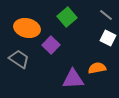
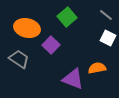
purple triangle: rotated 25 degrees clockwise
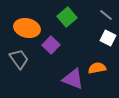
gray trapezoid: rotated 20 degrees clockwise
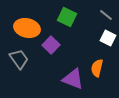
green square: rotated 24 degrees counterclockwise
orange semicircle: rotated 66 degrees counterclockwise
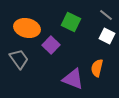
green square: moved 4 px right, 5 px down
white square: moved 1 px left, 2 px up
